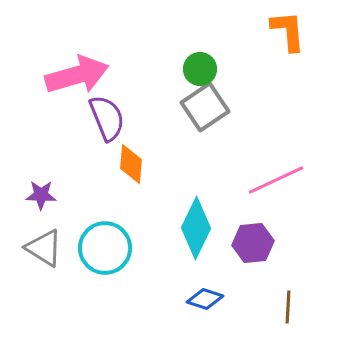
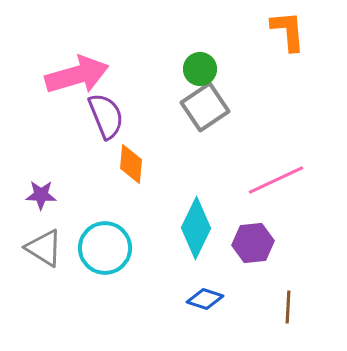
purple semicircle: moved 1 px left, 2 px up
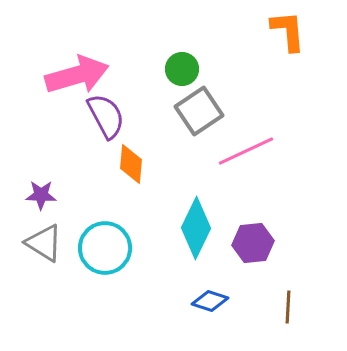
green circle: moved 18 px left
gray square: moved 6 px left, 4 px down
purple semicircle: rotated 6 degrees counterclockwise
pink line: moved 30 px left, 29 px up
gray triangle: moved 5 px up
blue diamond: moved 5 px right, 2 px down
